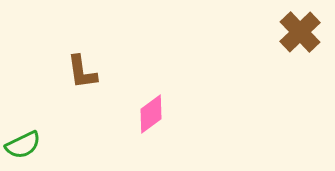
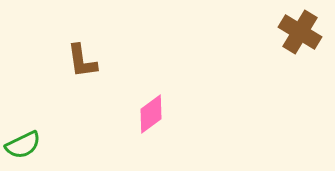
brown cross: rotated 15 degrees counterclockwise
brown L-shape: moved 11 px up
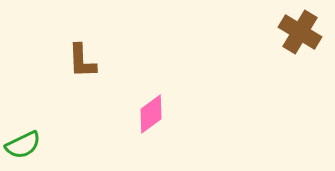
brown L-shape: rotated 6 degrees clockwise
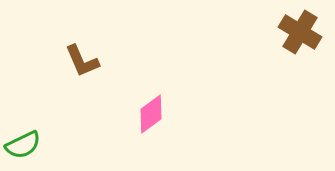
brown L-shape: rotated 21 degrees counterclockwise
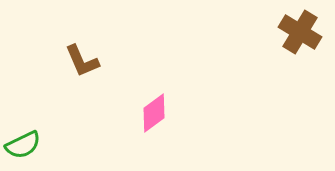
pink diamond: moved 3 px right, 1 px up
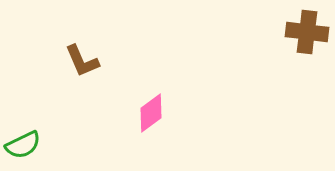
brown cross: moved 7 px right; rotated 24 degrees counterclockwise
pink diamond: moved 3 px left
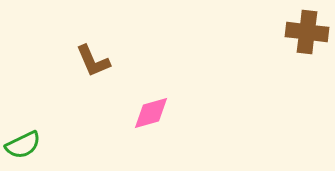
brown L-shape: moved 11 px right
pink diamond: rotated 21 degrees clockwise
